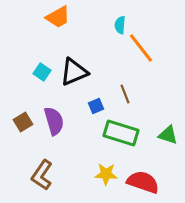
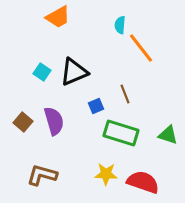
brown square: rotated 18 degrees counterclockwise
brown L-shape: rotated 72 degrees clockwise
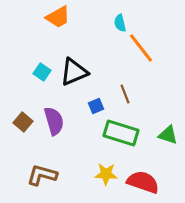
cyan semicircle: moved 2 px up; rotated 18 degrees counterclockwise
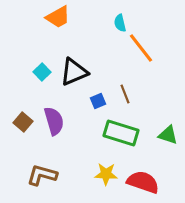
cyan square: rotated 12 degrees clockwise
blue square: moved 2 px right, 5 px up
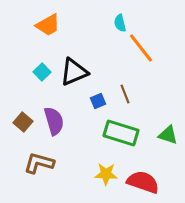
orange trapezoid: moved 10 px left, 8 px down
brown L-shape: moved 3 px left, 12 px up
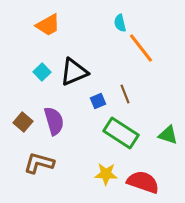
green rectangle: rotated 16 degrees clockwise
